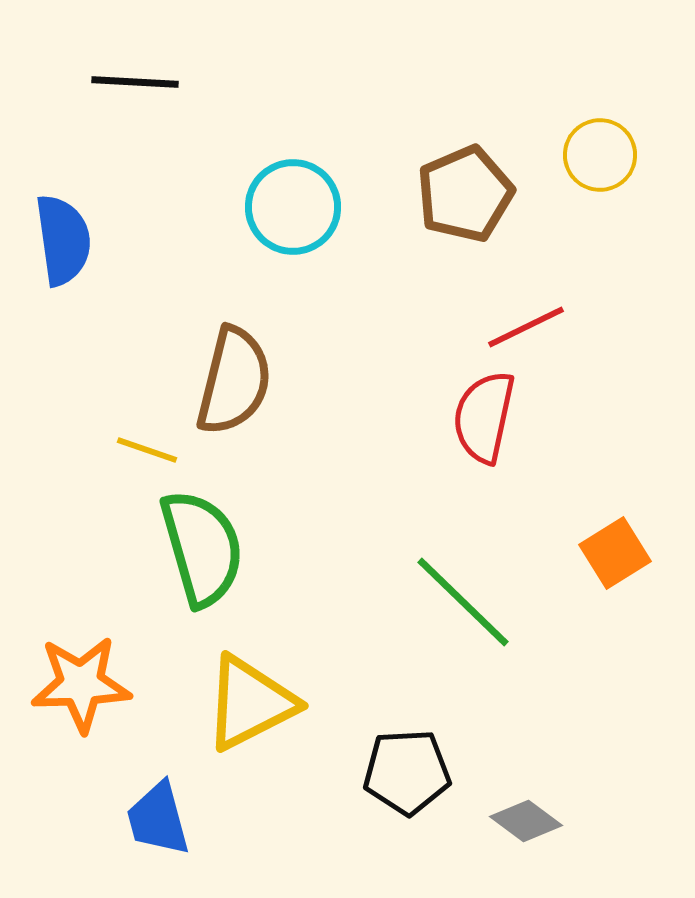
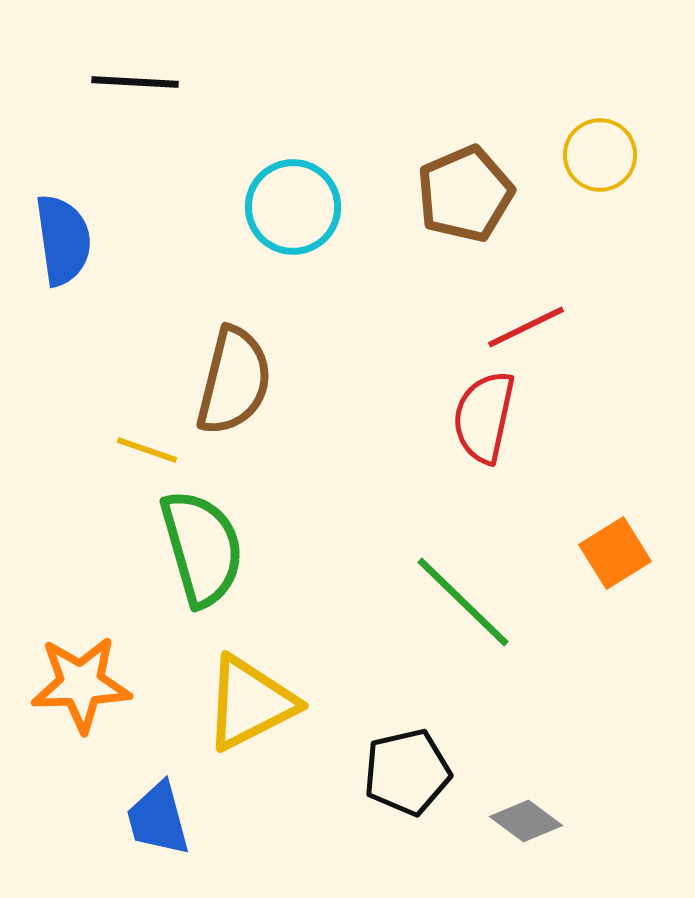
black pentagon: rotated 10 degrees counterclockwise
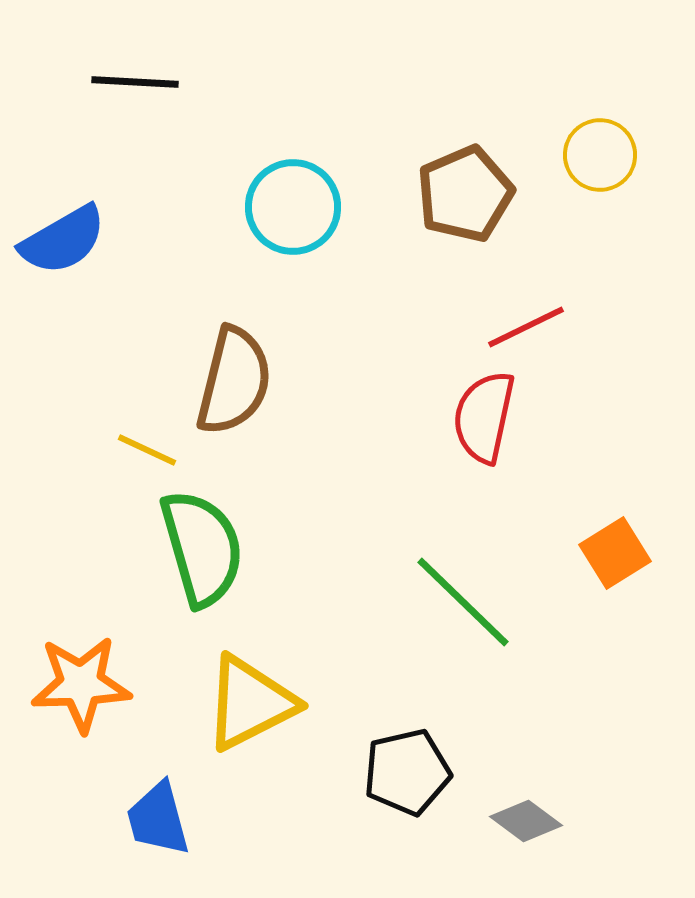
blue semicircle: rotated 68 degrees clockwise
yellow line: rotated 6 degrees clockwise
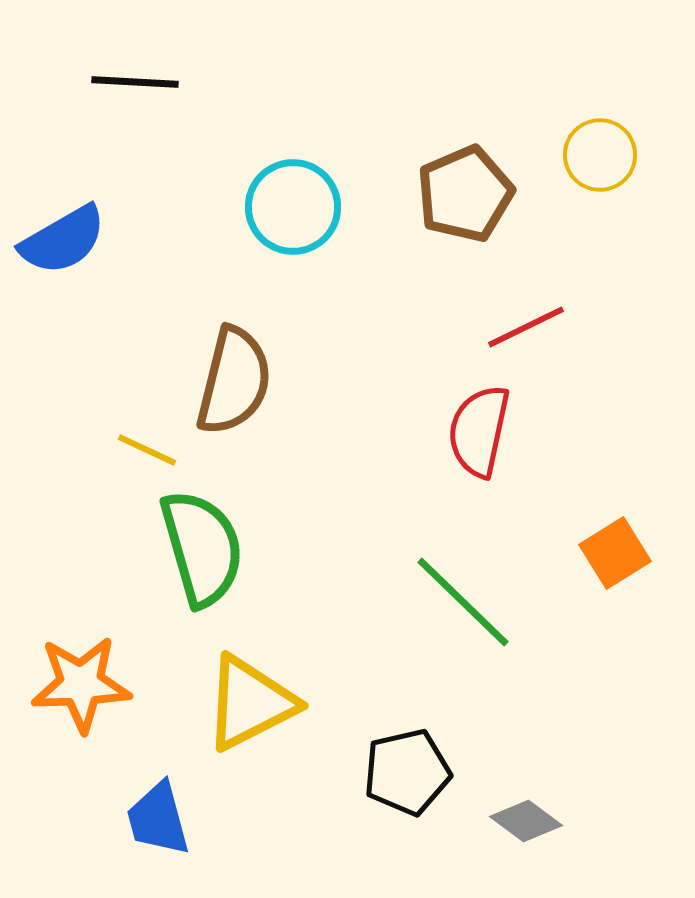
red semicircle: moved 5 px left, 14 px down
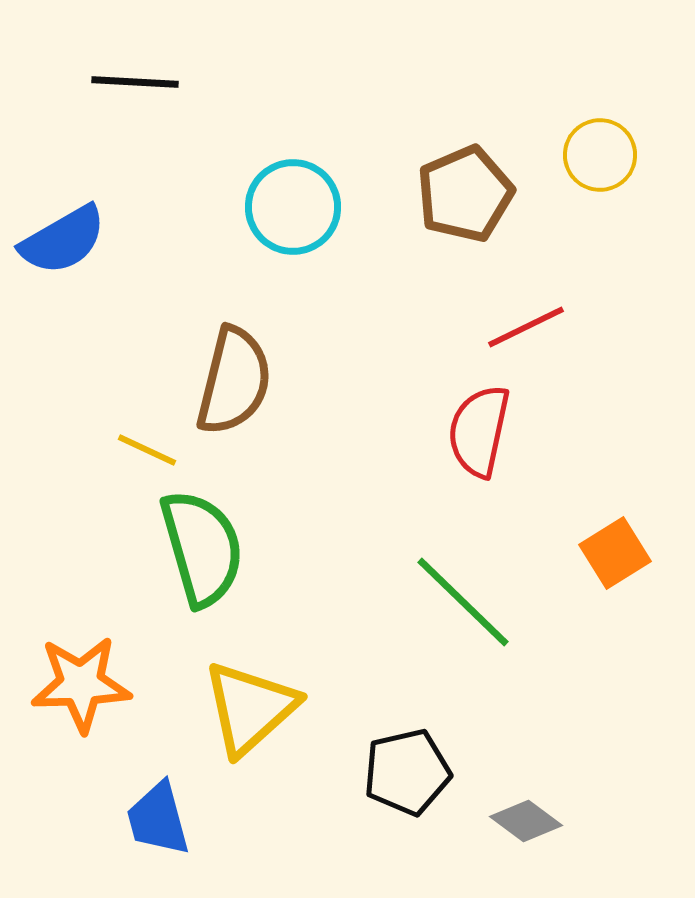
yellow triangle: moved 5 px down; rotated 15 degrees counterclockwise
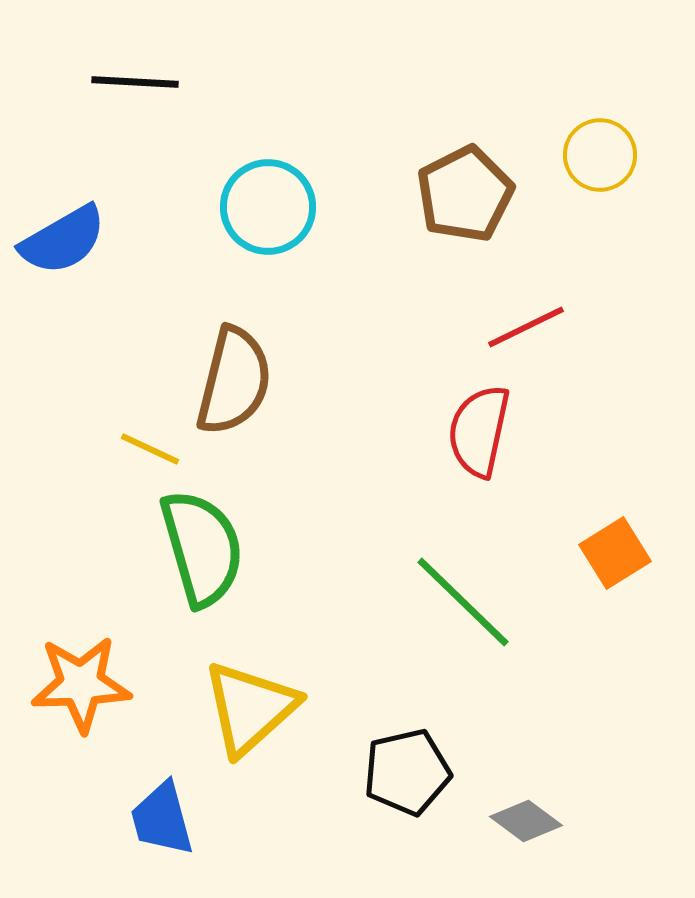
brown pentagon: rotated 4 degrees counterclockwise
cyan circle: moved 25 px left
yellow line: moved 3 px right, 1 px up
blue trapezoid: moved 4 px right
